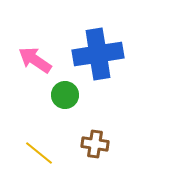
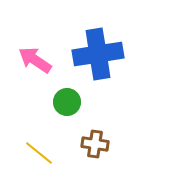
green circle: moved 2 px right, 7 px down
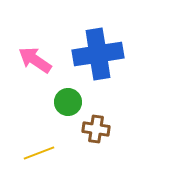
green circle: moved 1 px right
brown cross: moved 1 px right, 15 px up
yellow line: rotated 60 degrees counterclockwise
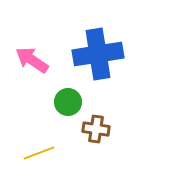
pink arrow: moved 3 px left
